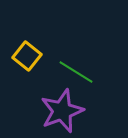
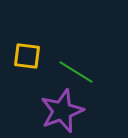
yellow square: rotated 32 degrees counterclockwise
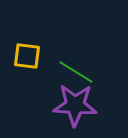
purple star: moved 13 px right, 6 px up; rotated 24 degrees clockwise
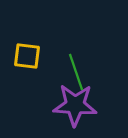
green line: rotated 39 degrees clockwise
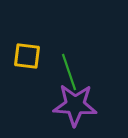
green line: moved 7 px left
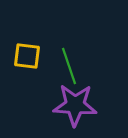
green line: moved 6 px up
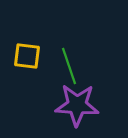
purple star: moved 2 px right
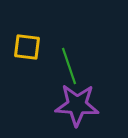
yellow square: moved 9 px up
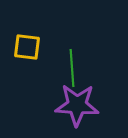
green line: moved 3 px right, 2 px down; rotated 15 degrees clockwise
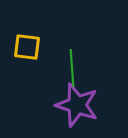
purple star: rotated 15 degrees clockwise
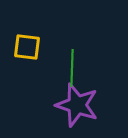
green line: rotated 6 degrees clockwise
